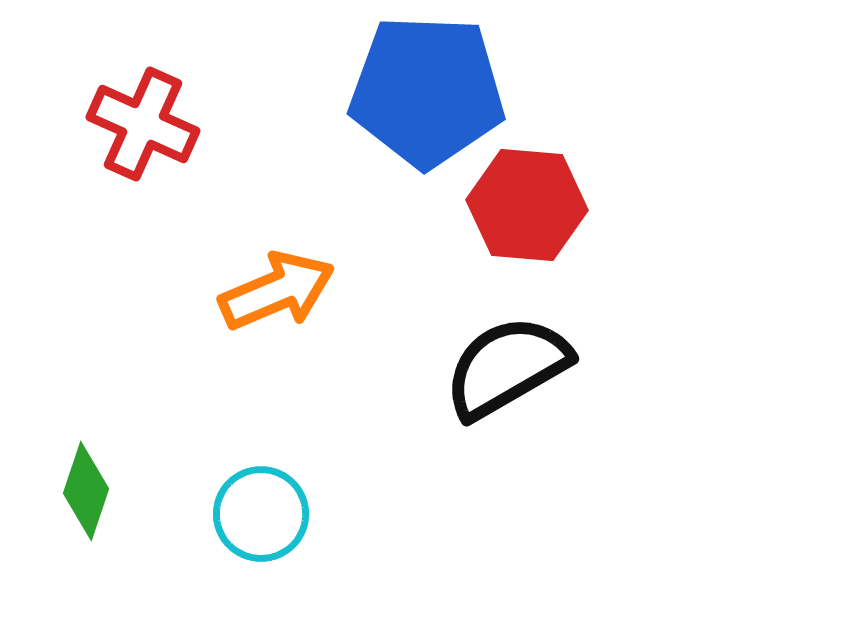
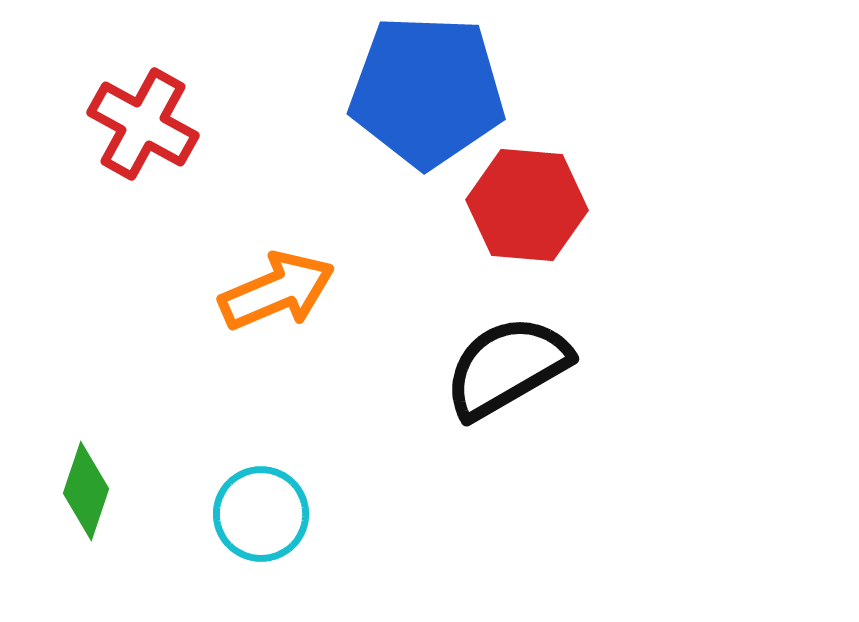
red cross: rotated 5 degrees clockwise
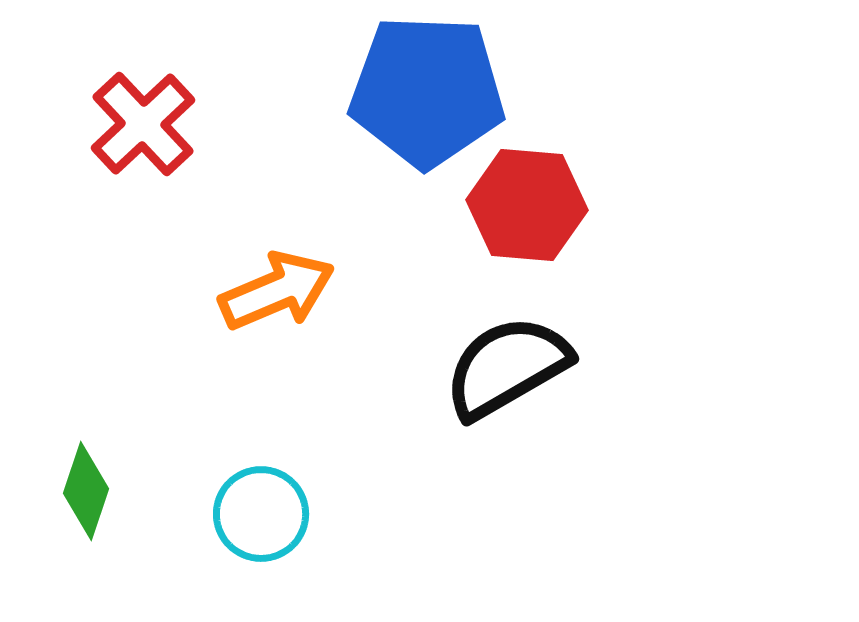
red cross: rotated 18 degrees clockwise
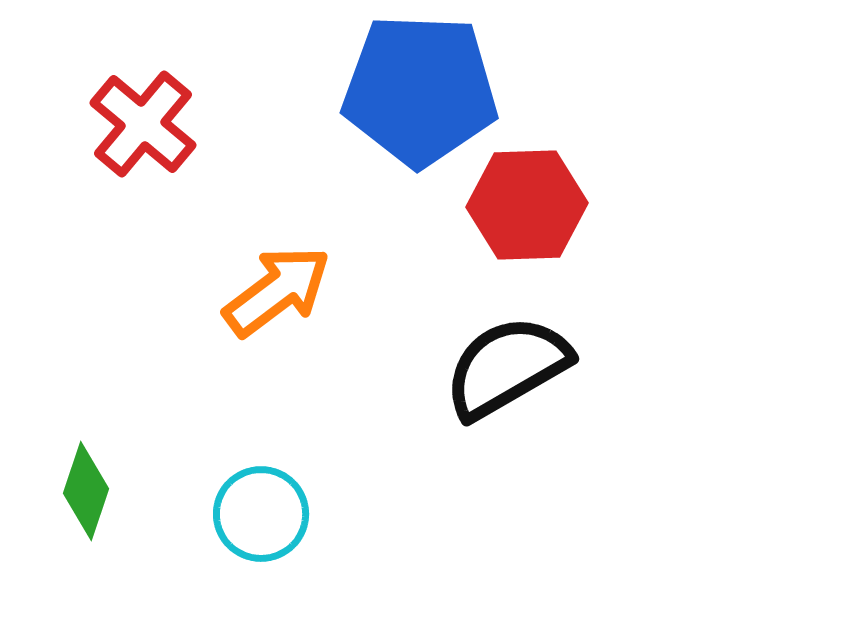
blue pentagon: moved 7 px left, 1 px up
red cross: rotated 7 degrees counterclockwise
red hexagon: rotated 7 degrees counterclockwise
orange arrow: rotated 14 degrees counterclockwise
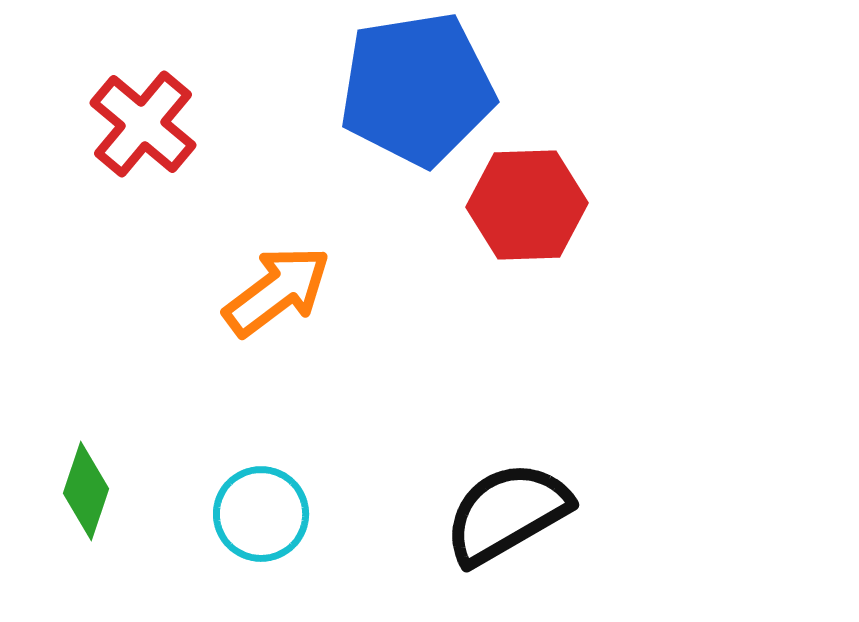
blue pentagon: moved 3 px left, 1 px up; rotated 11 degrees counterclockwise
black semicircle: moved 146 px down
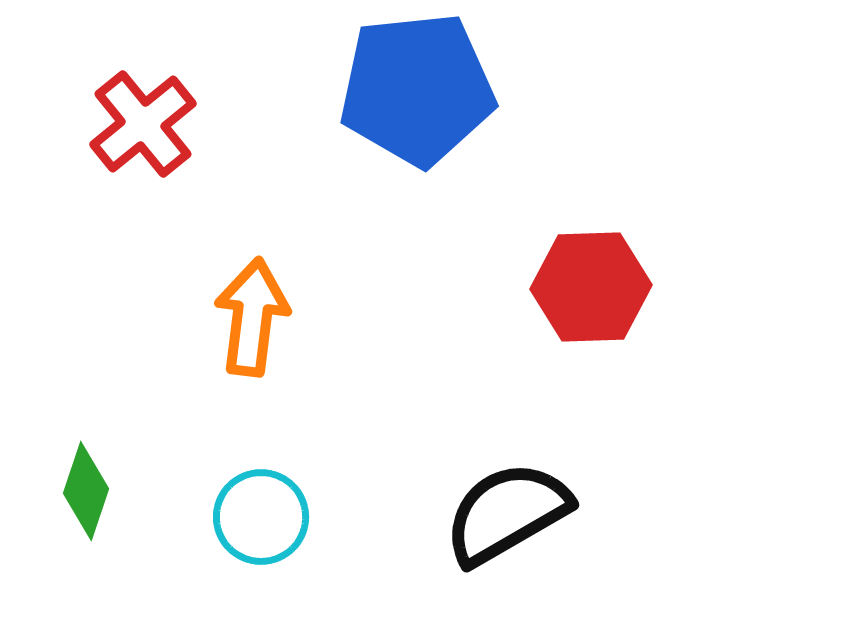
blue pentagon: rotated 3 degrees clockwise
red cross: rotated 11 degrees clockwise
red hexagon: moved 64 px right, 82 px down
orange arrow: moved 25 px left, 26 px down; rotated 46 degrees counterclockwise
cyan circle: moved 3 px down
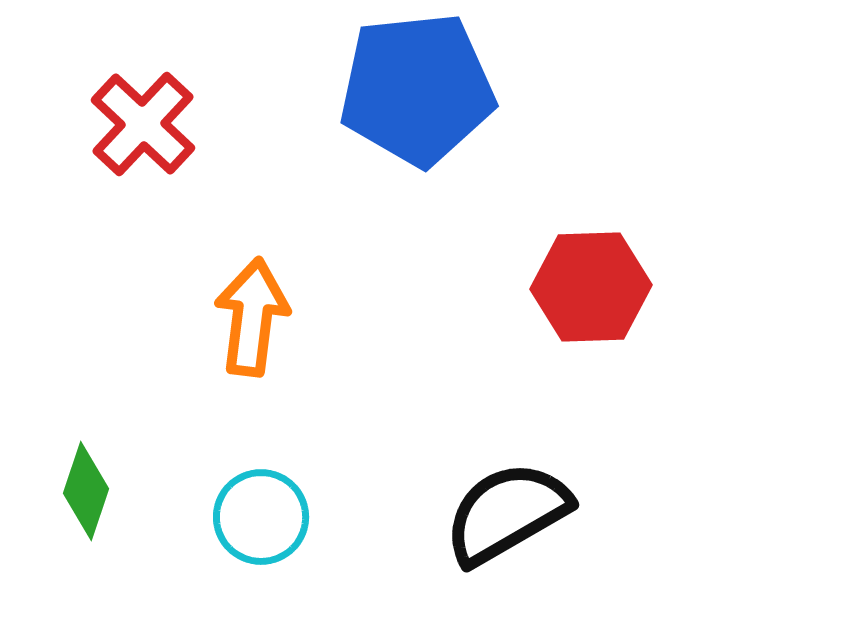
red cross: rotated 8 degrees counterclockwise
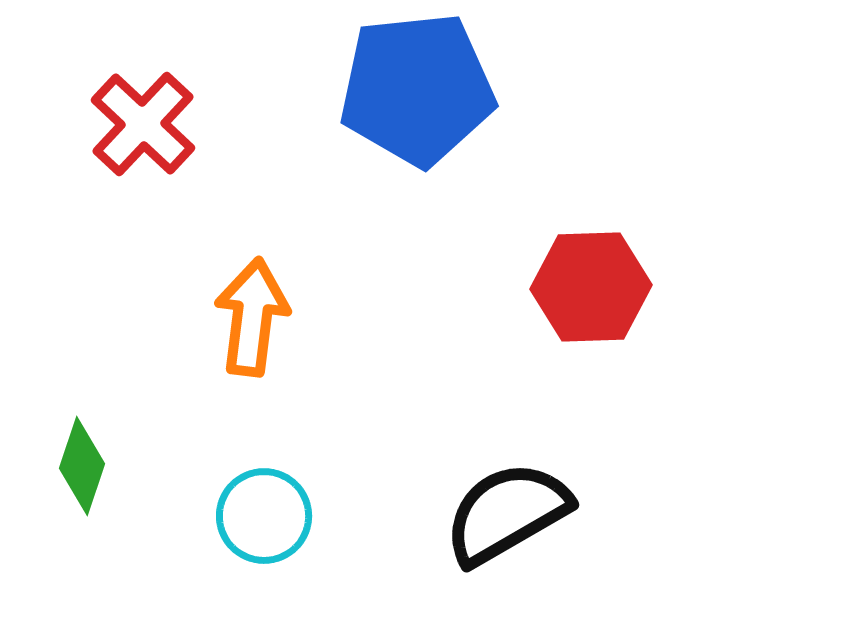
green diamond: moved 4 px left, 25 px up
cyan circle: moved 3 px right, 1 px up
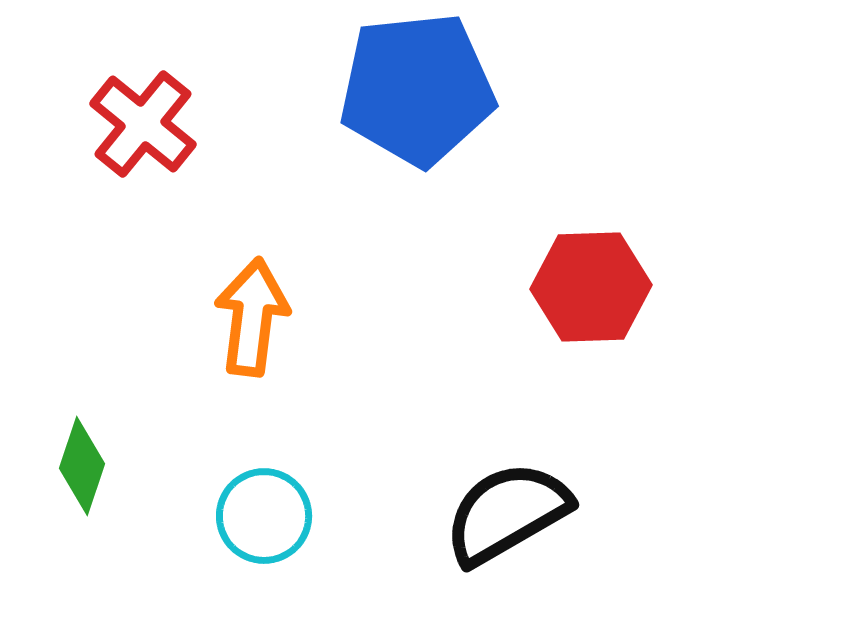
red cross: rotated 4 degrees counterclockwise
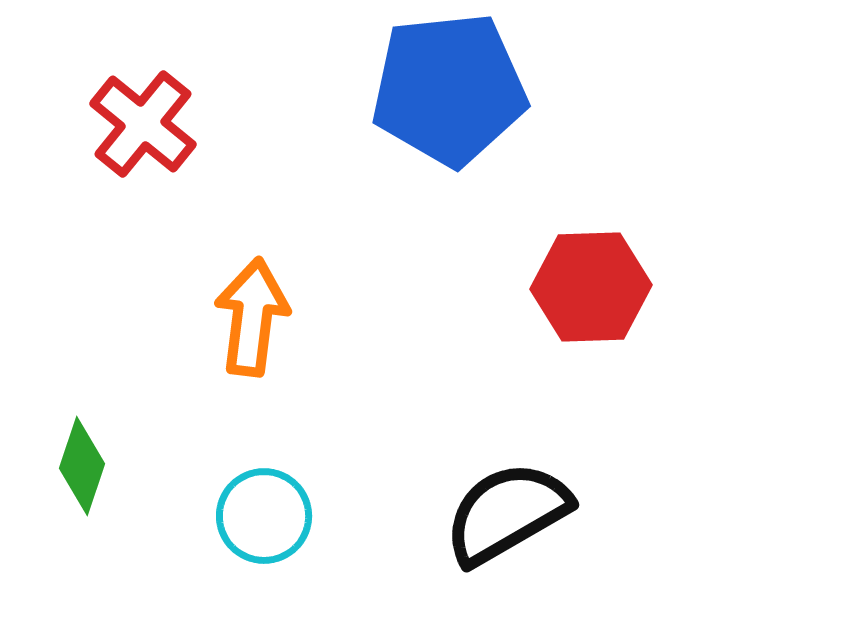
blue pentagon: moved 32 px right
